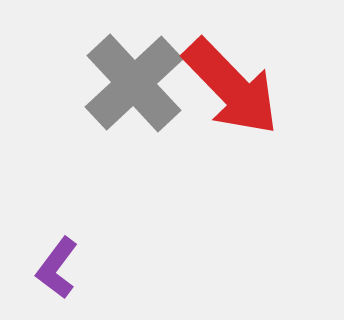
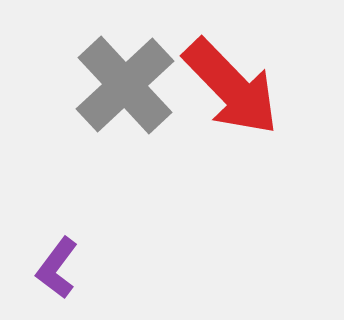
gray cross: moved 9 px left, 2 px down
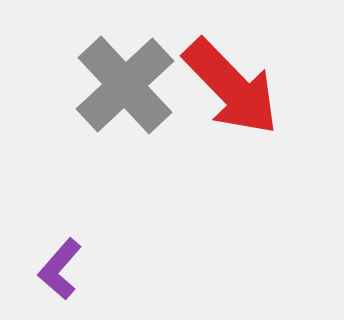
purple L-shape: moved 3 px right, 1 px down; rotated 4 degrees clockwise
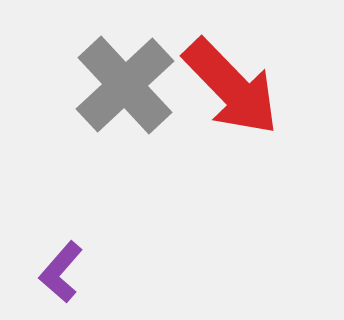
purple L-shape: moved 1 px right, 3 px down
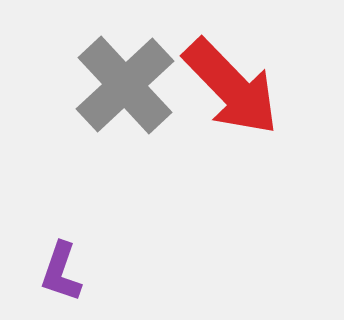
purple L-shape: rotated 22 degrees counterclockwise
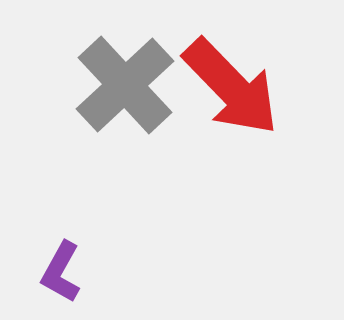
purple L-shape: rotated 10 degrees clockwise
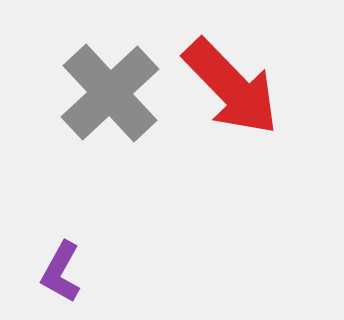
gray cross: moved 15 px left, 8 px down
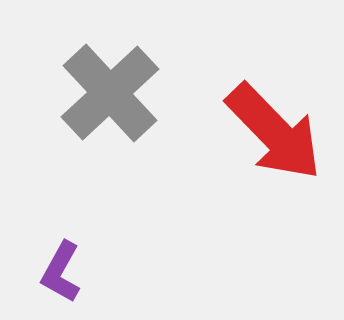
red arrow: moved 43 px right, 45 px down
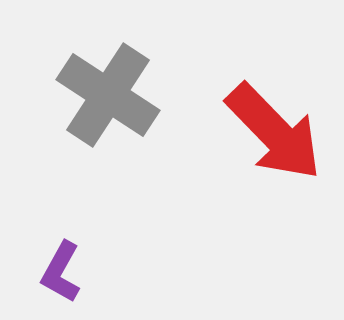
gray cross: moved 2 px left, 2 px down; rotated 14 degrees counterclockwise
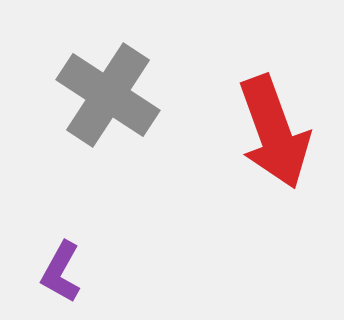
red arrow: rotated 24 degrees clockwise
